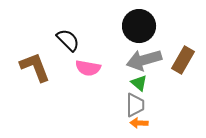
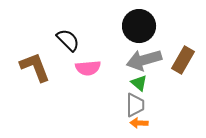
pink semicircle: rotated 15 degrees counterclockwise
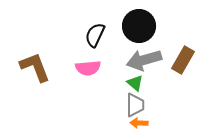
black semicircle: moved 27 px right, 5 px up; rotated 110 degrees counterclockwise
green triangle: moved 4 px left
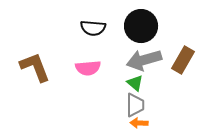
black circle: moved 2 px right
black semicircle: moved 2 px left, 7 px up; rotated 110 degrees counterclockwise
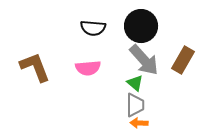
gray arrow: rotated 116 degrees counterclockwise
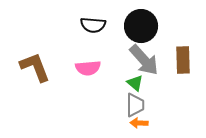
black semicircle: moved 3 px up
brown rectangle: rotated 32 degrees counterclockwise
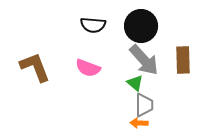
pink semicircle: rotated 25 degrees clockwise
gray trapezoid: moved 9 px right
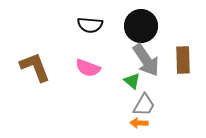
black semicircle: moved 3 px left
gray arrow: moved 2 px right; rotated 8 degrees clockwise
green triangle: moved 3 px left, 2 px up
gray trapezoid: rotated 30 degrees clockwise
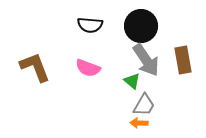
brown rectangle: rotated 8 degrees counterclockwise
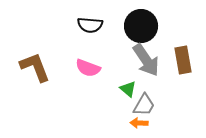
green triangle: moved 4 px left, 8 px down
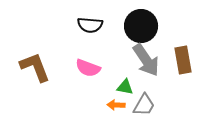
green triangle: moved 3 px left, 2 px up; rotated 30 degrees counterclockwise
orange arrow: moved 23 px left, 18 px up
